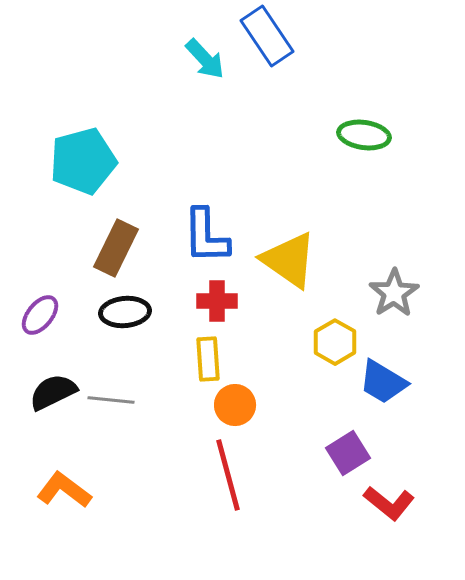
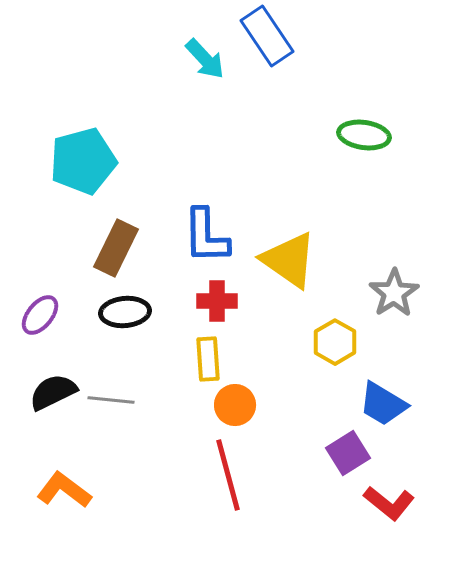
blue trapezoid: moved 22 px down
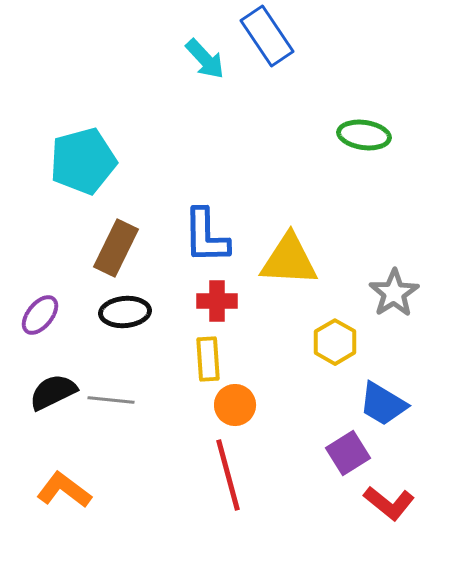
yellow triangle: rotated 32 degrees counterclockwise
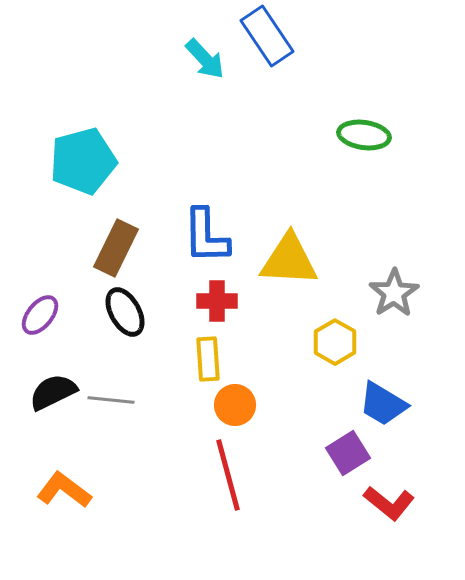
black ellipse: rotated 66 degrees clockwise
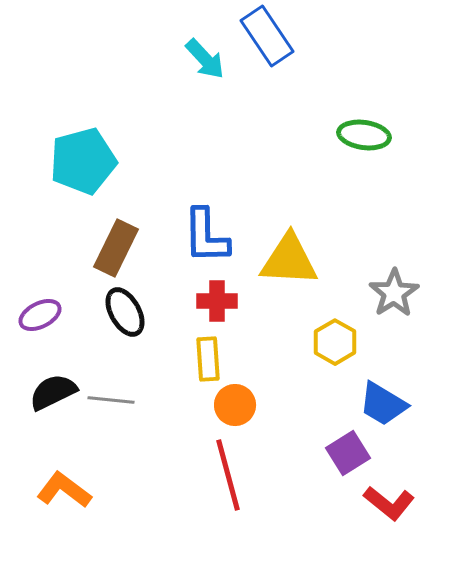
purple ellipse: rotated 24 degrees clockwise
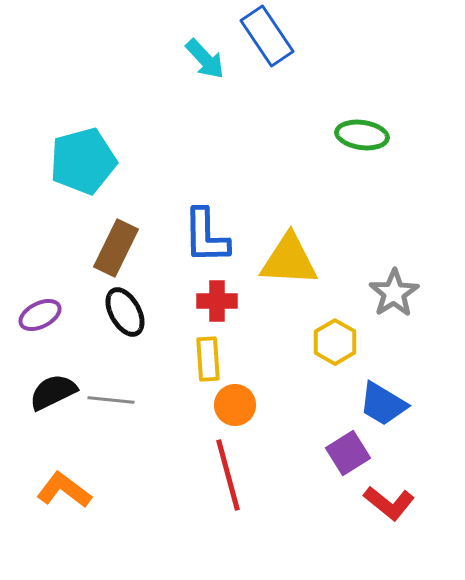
green ellipse: moved 2 px left
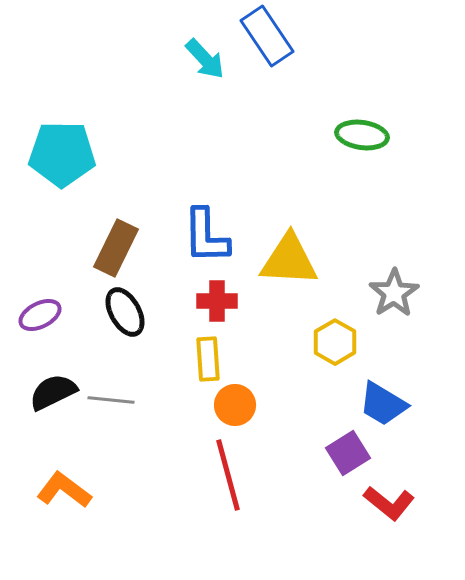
cyan pentagon: moved 21 px left, 7 px up; rotated 16 degrees clockwise
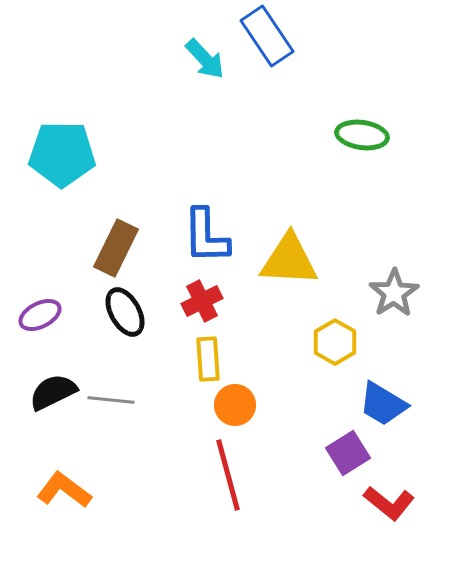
red cross: moved 15 px left; rotated 27 degrees counterclockwise
